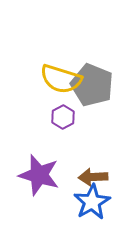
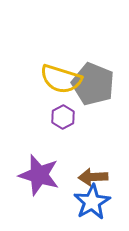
gray pentagon: moved 1 px right, 1 px up
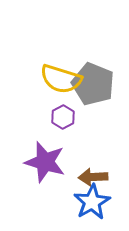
purple star: moved 6 px right, 13 px up
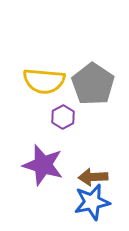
yellow semicircle: moved 17 px left, 2 px down; rotated 12 degrees counterclockwise
gray pentagon: rotated 12 degrees clockwise
purple star: moved 2 px left, 3 px down
blue star: rotated 18 degrees clockwise
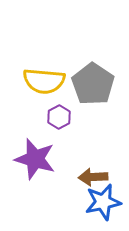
purple hexagon: moved 4 px left
purple star: moved 8 px left, 6 px up
blue star: moved 11 px right
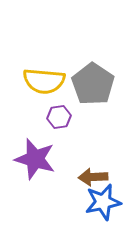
purple hexagon: rotated 20 degrees clockwise
